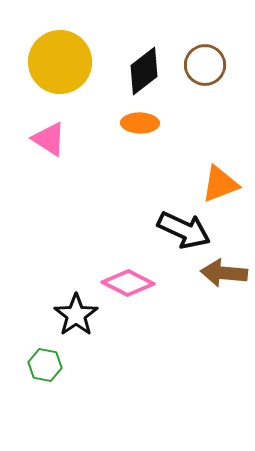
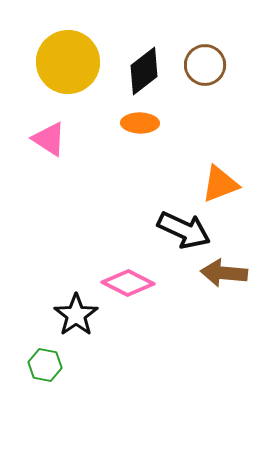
yellow circle: moved 8 px right
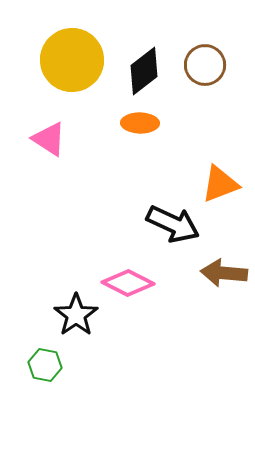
yellow circle: moved 4 px right, 2 px up
black arrow: moved 11 px left, 6 px up
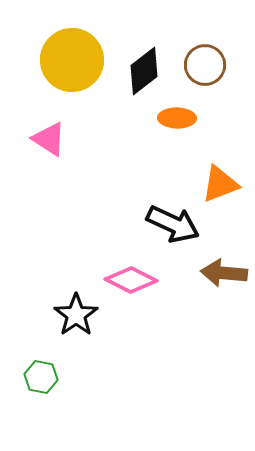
orange ellipse: moved 37 px right, 5 px up
pink diamond: moved 3 px right, 3 px up
green hexagon: moved 4 px left, 12 px down
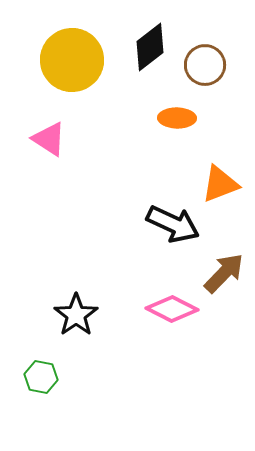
black diamond: moved 6 px right, 24 px up
brown arrow: rotated 129 degrees clockwise
pink diamond: moved 41 px right, 29 px down
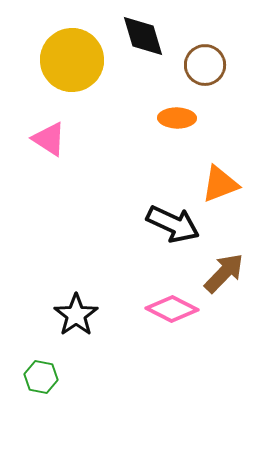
black diamond: moved 7 px left, 11 px up; rotated 69 degrees counterclockwise
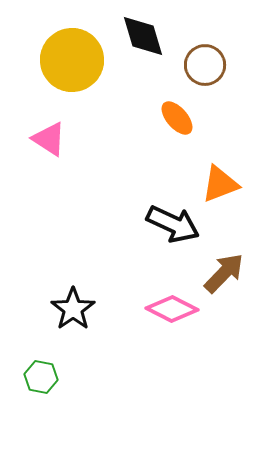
orange ellipse: rotated 48 degrees clockwise
black star: moved 3 px left, 6 px up
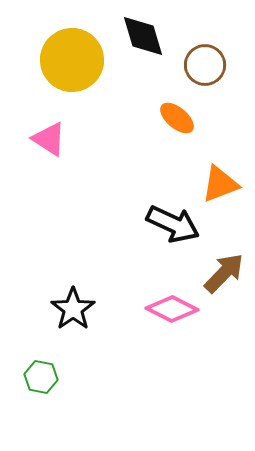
orange ellipse: rotated 9 degrees counterclockwise
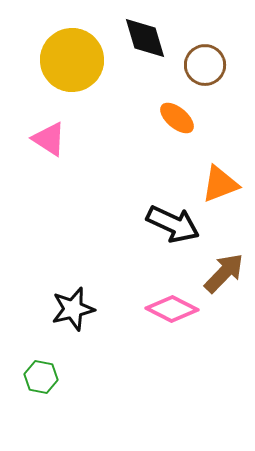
black diamond: moved 2 px right, 2 px down
black star: rotated 21 degrees clockwise
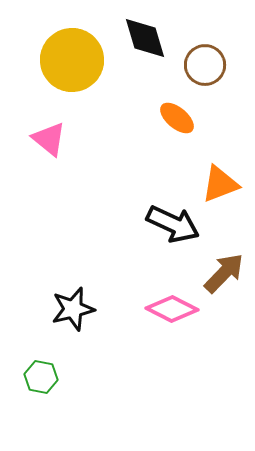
pink triangle: rotated 6 degrees clockwise
